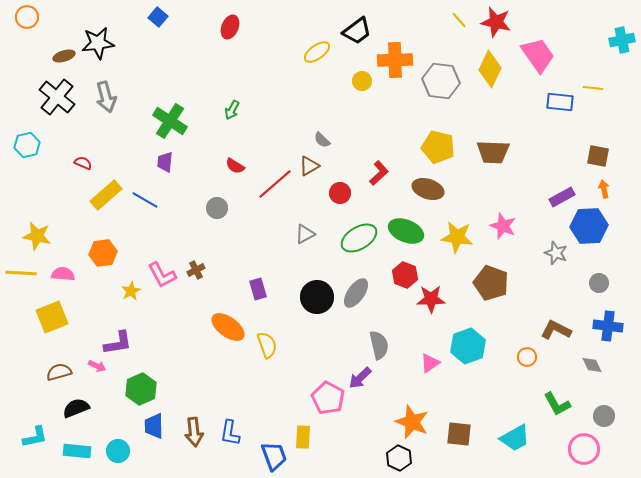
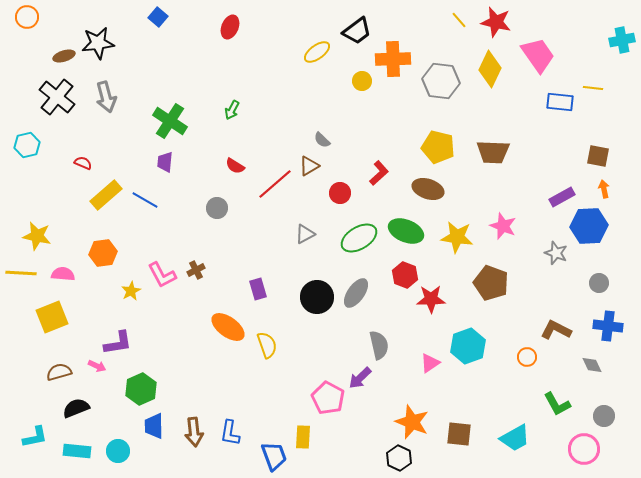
orange cross at (395, 60): moved 2 px left, 1 px up
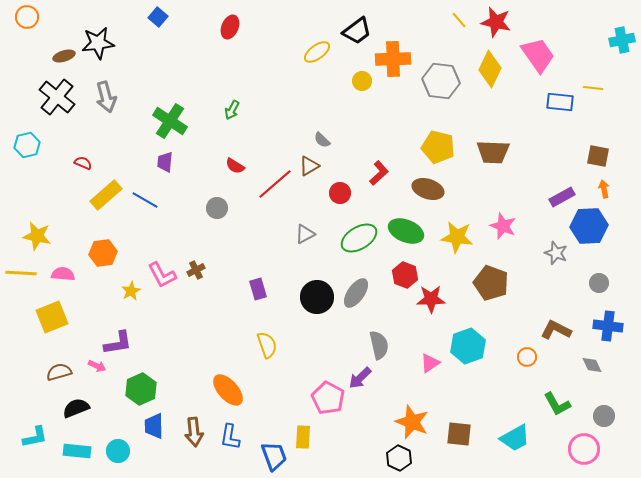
orange ellipse at (228, 327): moved 63 px down; rotated 12 degrees clockwise
blue L-shape at (230, 433): moved 4 px down
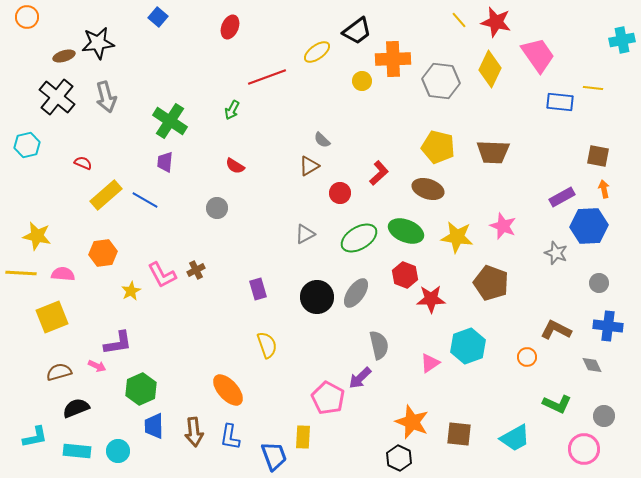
red line at (275, 184): moved 8 px left, 107 px up; rotated 21 degrees clockwise
green L-shape at (557, 404): rotated 36 degrees counterclockwise
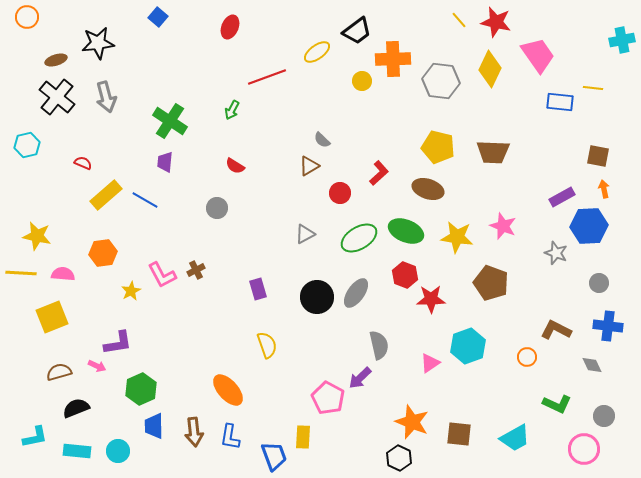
brown ellipse at (64, 56): moved 8 px left, 4 px down
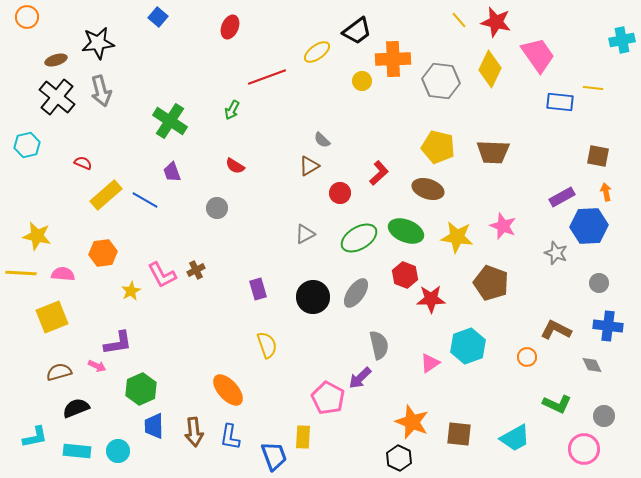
gray arrow at (106, 97): moved 5 px left, 6 px up
purple trapezoid at (165, 162): moved 7 px right, 10 px down; rotated 25 degrees counterclockwise
orange arrow at (604, 189): moved 2 px right, 3 px down
black circle at (317, 297): moved 4 px left
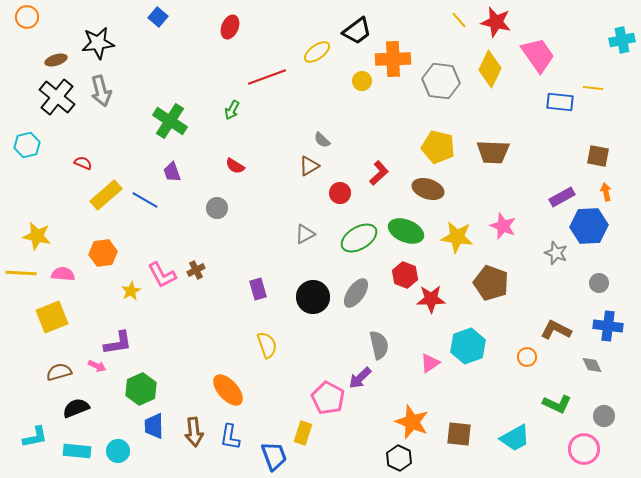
yellow rectangle at (303, 437): moved 4 px up; rotated 15 degrees clockwise
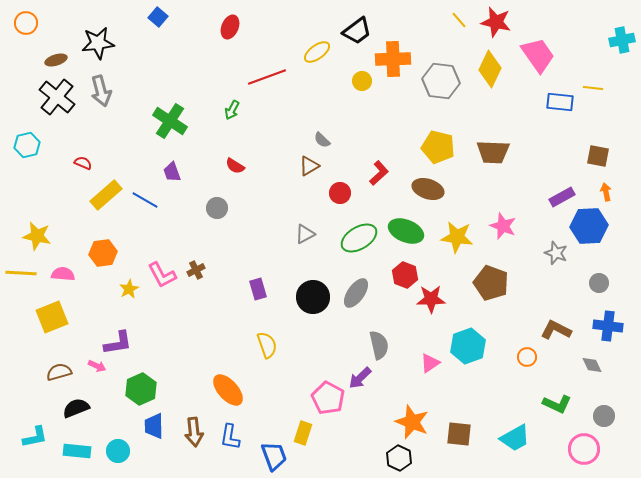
orange circle at (27, 17): moved 1 px left, 6 px down
yellow star at (131, 291): moved 2 px left, 2 px up
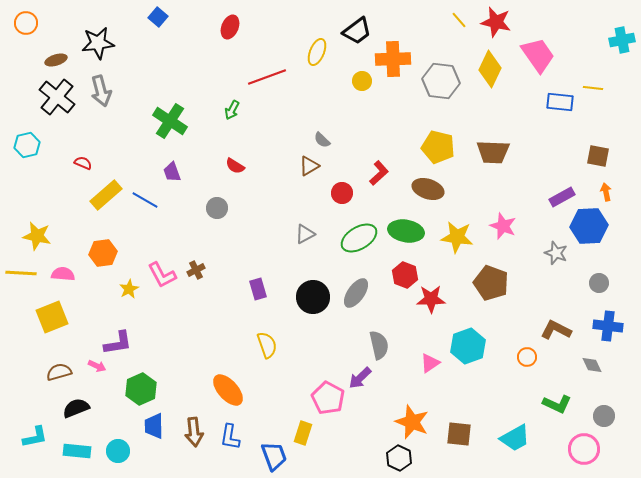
yellow ellipse at (317, 52): rotated 32 degrees counterclockwise
red circle at (340, 193): moved 2 px right
green ellipse at (406, 231): rotated 12 degrees counterclockwise
